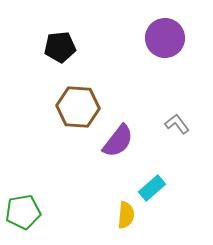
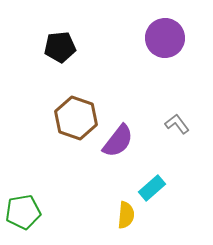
brown hexagon: moved 2 px left, 11 px down; rotated 15 degrees clockwise
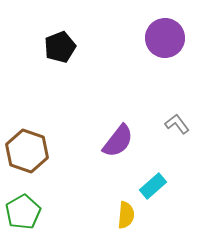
black pentagon: rotated 16 degrees counterclockwise
brown hexagon: moved 49 px left, 33 px down
cyan rectangle: moved 1 px right, 2 px up
green pentagon: rotated 20 degrees counterclockwise
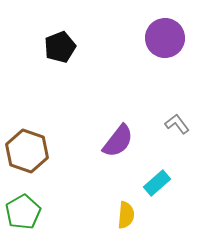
cyan rectangle: moved 4 px right, 3 px up
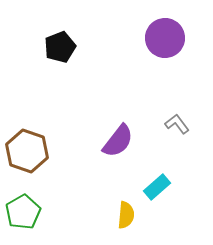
cyan rectangle: moved 4 px down
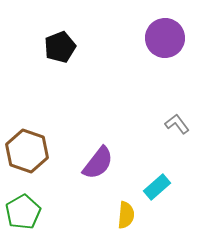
purple semicircle: moved 20 px left, 22 px down
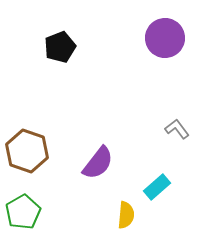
gray L-shape: moved 5 px down
